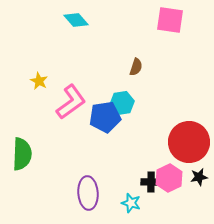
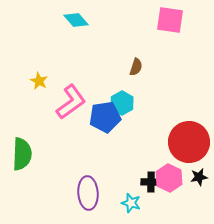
cyan hexagon: rotated 20 degrees counterclockwise
pink hexagon: rotated 8 degrees counterclockwise
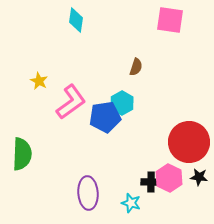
cyan diamond: rotated 50 degrees clockwise
black star: rotated 18 degrees clockwise
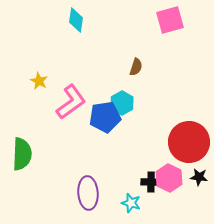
pink square: rotated 24 degrees counterclockwise
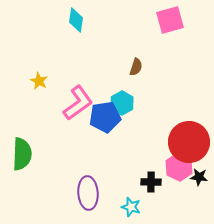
pink L-shape: moved 7 px right, 1 px down
pink hexagon: moved 10 px right, 11 px up
cyan star: moved 4 px down
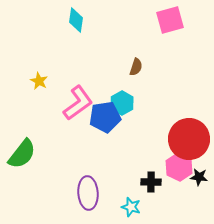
red circle: moved 3 px up
green semicircle: rotated 36 degrees clockwise
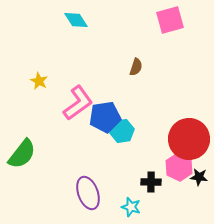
cyan diamond: rotated 40 degrees counterclockwise
cyan hexagon: moved 28 px down; rotated 20 degrees clockwise
purple ellipse: rotated 16 degrees counterclockwise
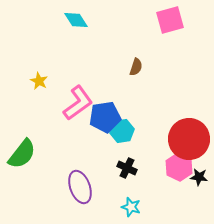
black cross: moved 24 px left, 14 px up; rotated 24 degrees clockwise
purple ellipse: moved 8 px left, 6 px up
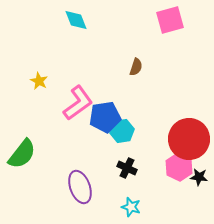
cyan diamond: rotated 10 degrees clockwise
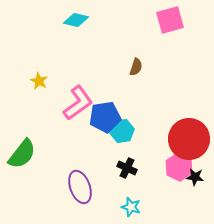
cyan diamond: rotated 55 degrees counterclockwise
black star: moved 4 px left
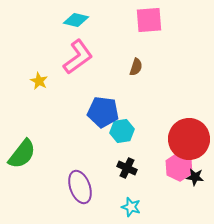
pink square: moved 21 px left; rotated 12 degrees clockwise
pink L-shape: moved 46 px up
blue pentagon: moved 2 px left, 5 px up; rotated 16 degrees clockwise
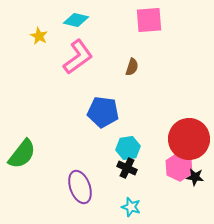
brown semicircle: moved 4 px left
yellow star: moved 45 px up
cyan hexagon: moved 6 px right, 17 px down
